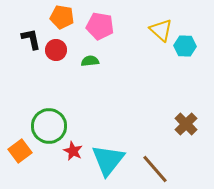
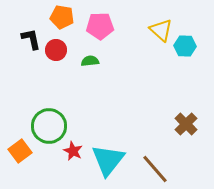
pink pentagon: rotated 12 degrees counterclockwise
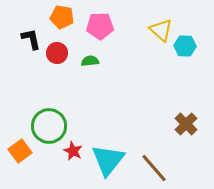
red circle: moved 1 px right, 3 px down
brown line: moved 1 px left, 1 px up
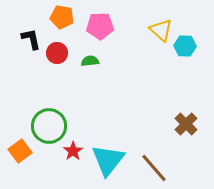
red star: rotated 12 degrees clockwise
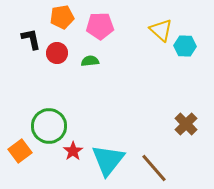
orange pentagon: rotated 20 degrees counterclockwise
